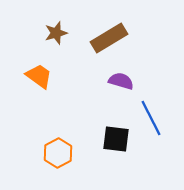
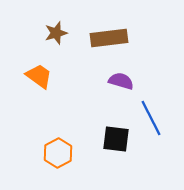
brown rectangle: rotated 24 degrees clockwise
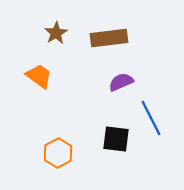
brown star: rotated 15 degrees counterclockwise
purple semicircle: moved 1 px down; rotated 40 degrees counterclockwise
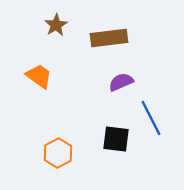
brown star: moved 8 px up
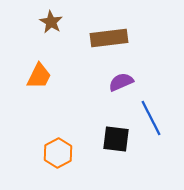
brown star: moved 5 px left, 3 px up; rotated 10 degrees counterclockwise
orange trapezoid: rotated 80 degrees clockwise
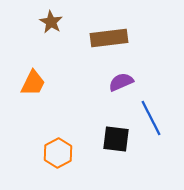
orange trapezoid: moved 6 px left, 7 px down
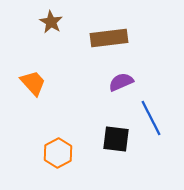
orange trapezoid: rotated 68 degrees counterclockwise
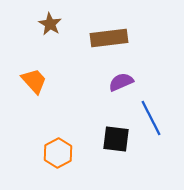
brown star: moved 1 px left, 2 px down
orange trapezoid: moved 1 px right, 2 px up
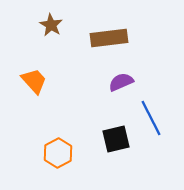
brown star: moved 1 px right, 1 px down
black square: rotated 20 degrees counterclockwise
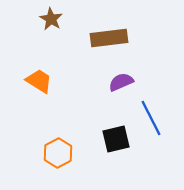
brown star: moved 6 px up
orange trapezoid: moved 5 px right; rotated 16 degrees counterclockwise
